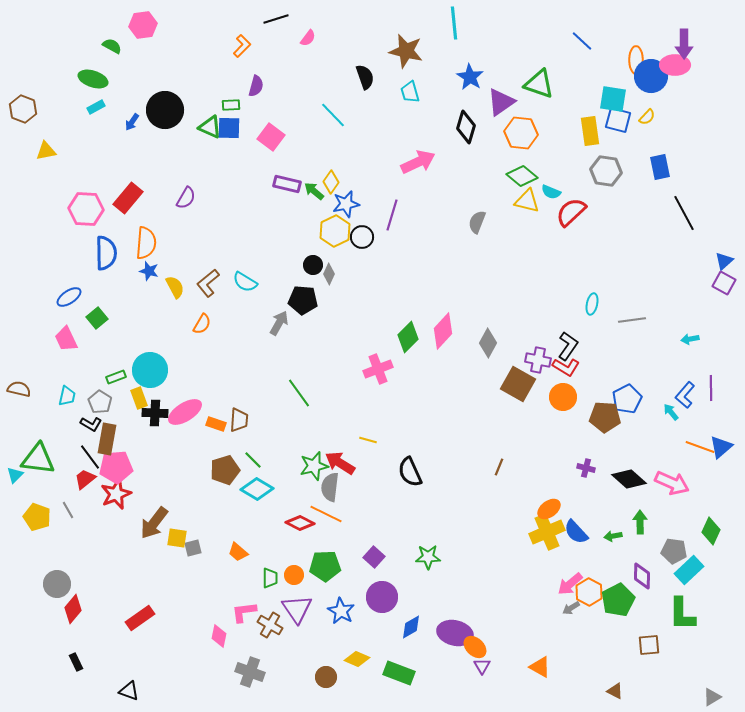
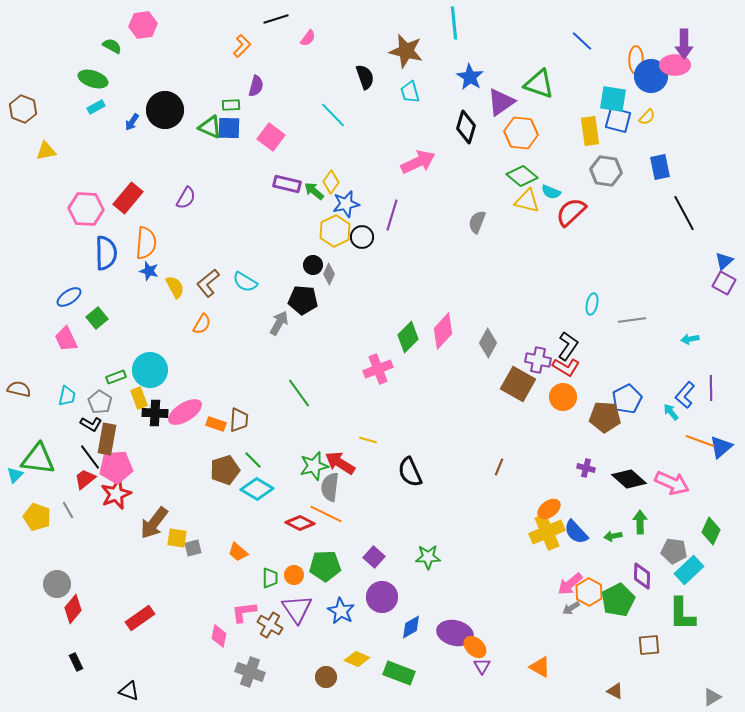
orange line at (700, 447): moved 6 px up
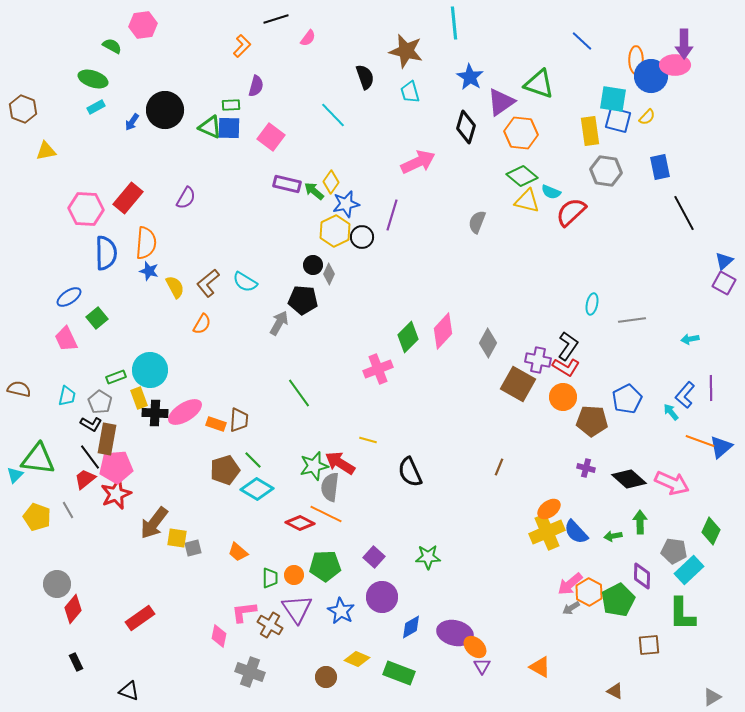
brown pentagon at (605, 417): moved 13 px left, 4 px down
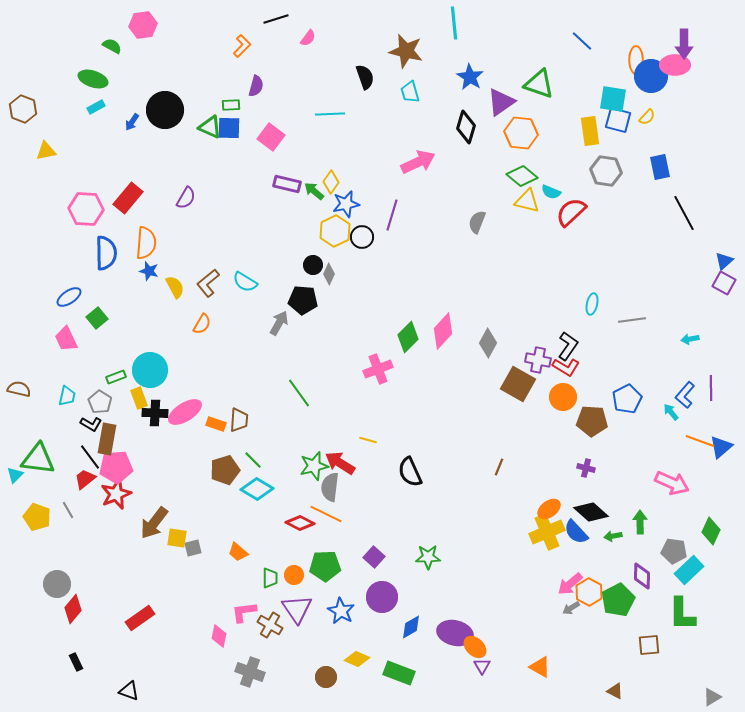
cyan line at (333, 115): moved 3 px left, 1 px up; rotated 48 degrees counterclockwise
black diamond at (629, 479): moved 38 px left, 33 px down
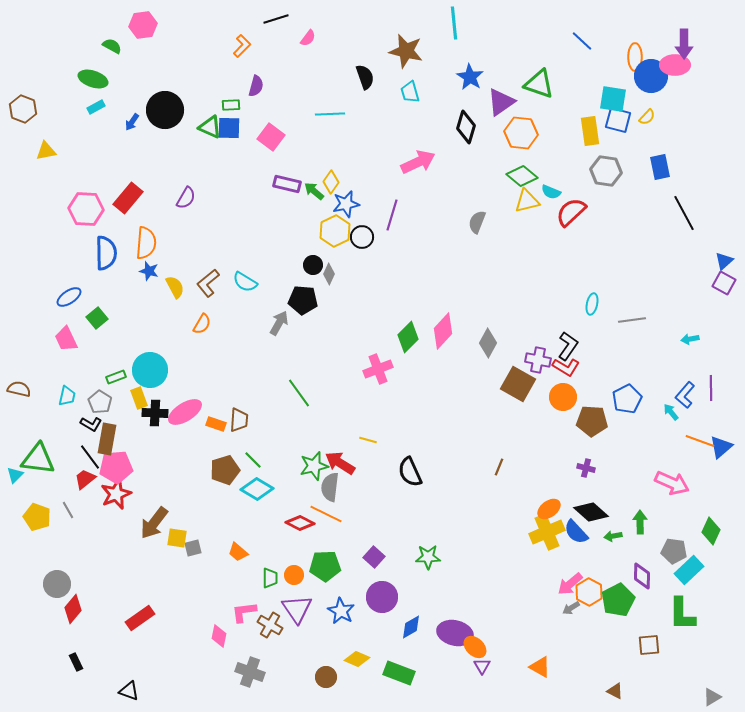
orange ellipse at (636, 60): moved 1 px left, 3 px up
yellow triangle at (527, 201): rotated 28 degrees counterclockwise
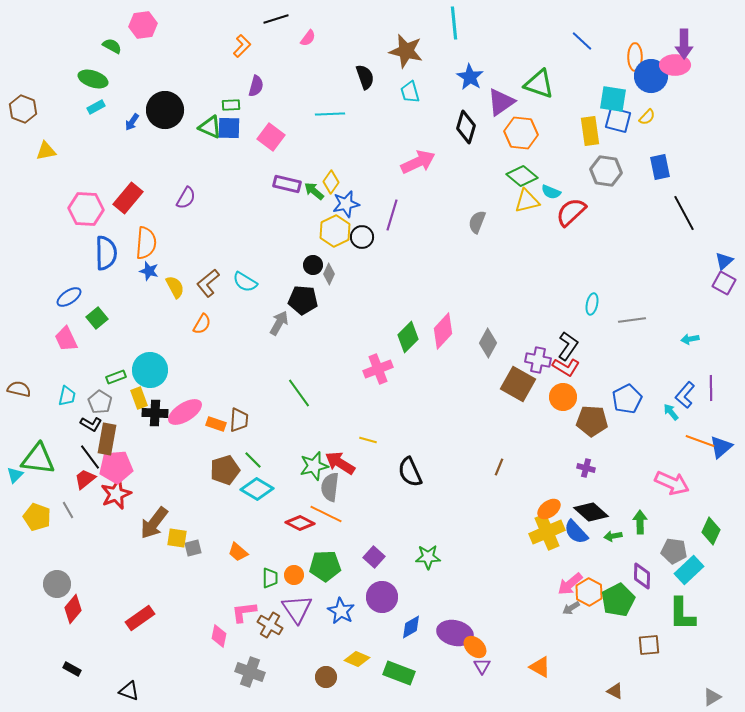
black rectangle at (76, 662): moved 4 px left, 7 px down; rotated 36 degrees counterclockwise
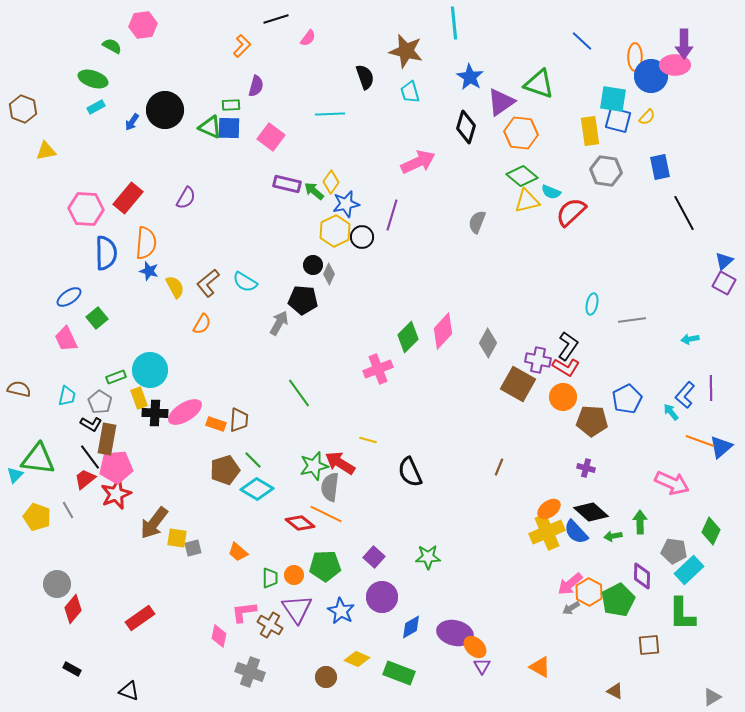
red diamond at (300, 523): rotated 12 degrees clockwise
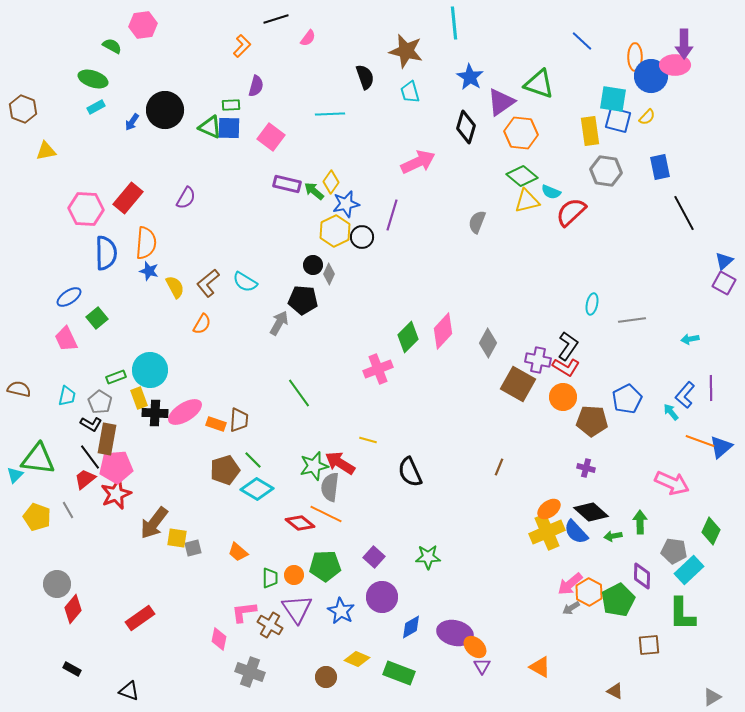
pink diamond at (219, 636): moved 3 px down
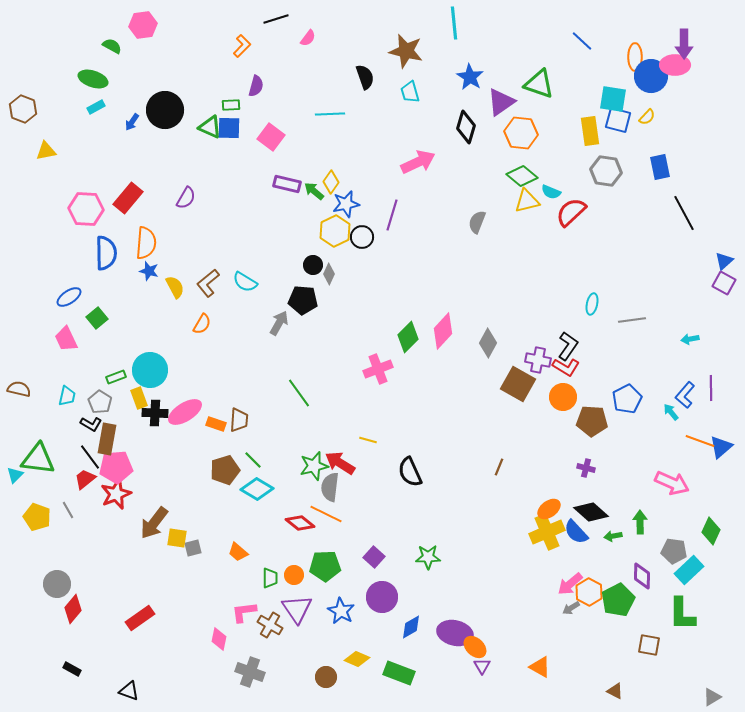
brown square at (649, 645): rotated 15 degrees clockwise
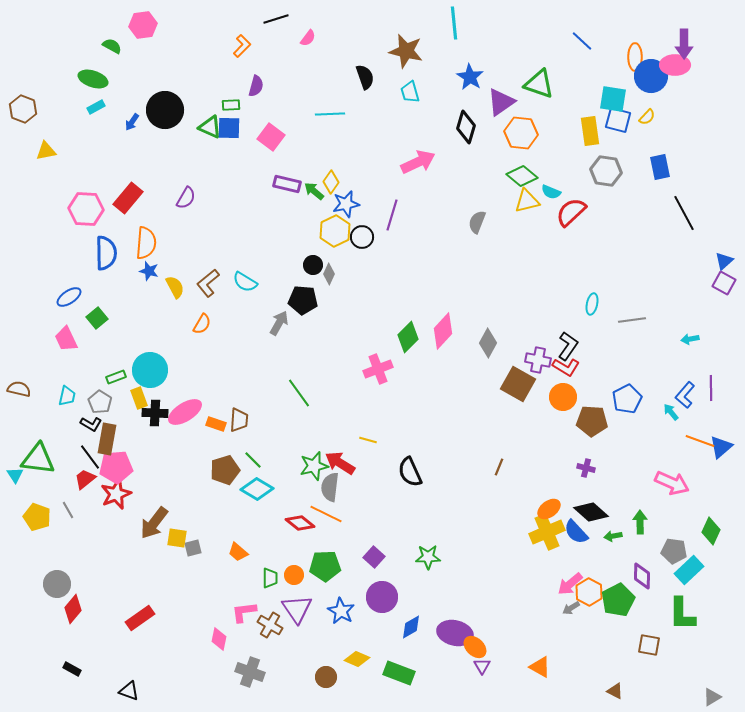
cyan triangle at (15, 475): rotated 18 degrees counterclockwise
